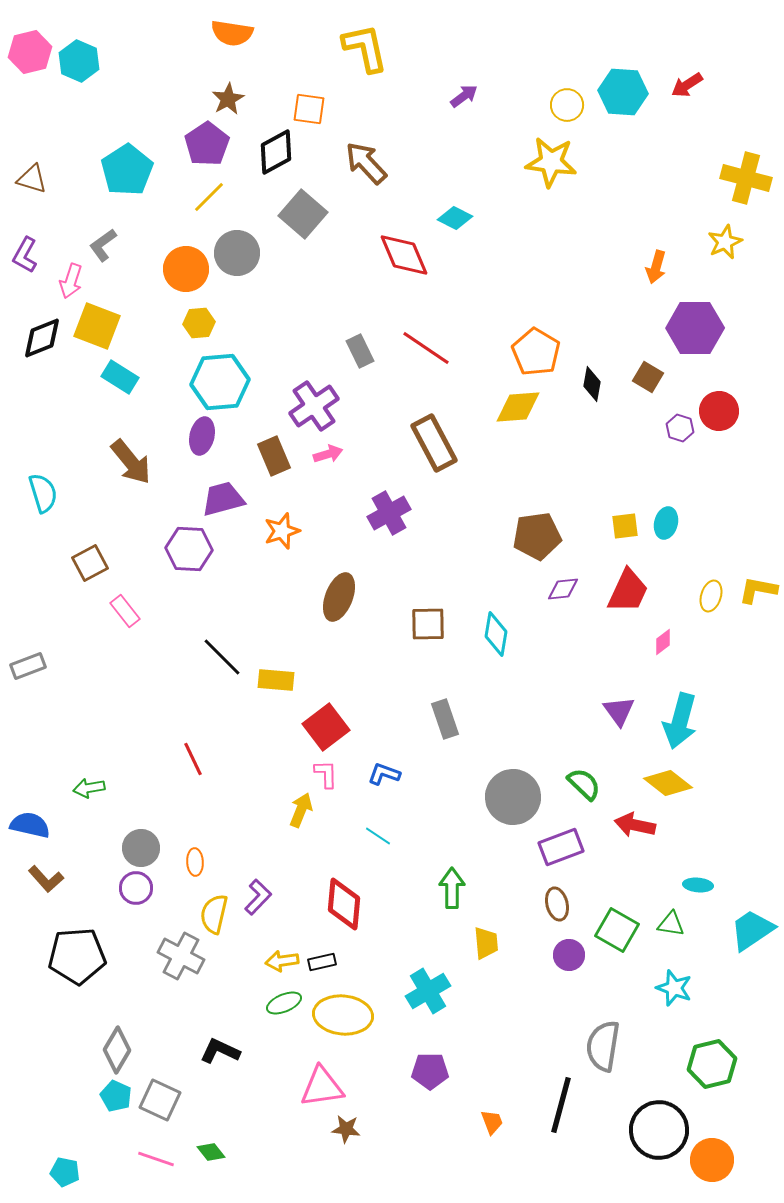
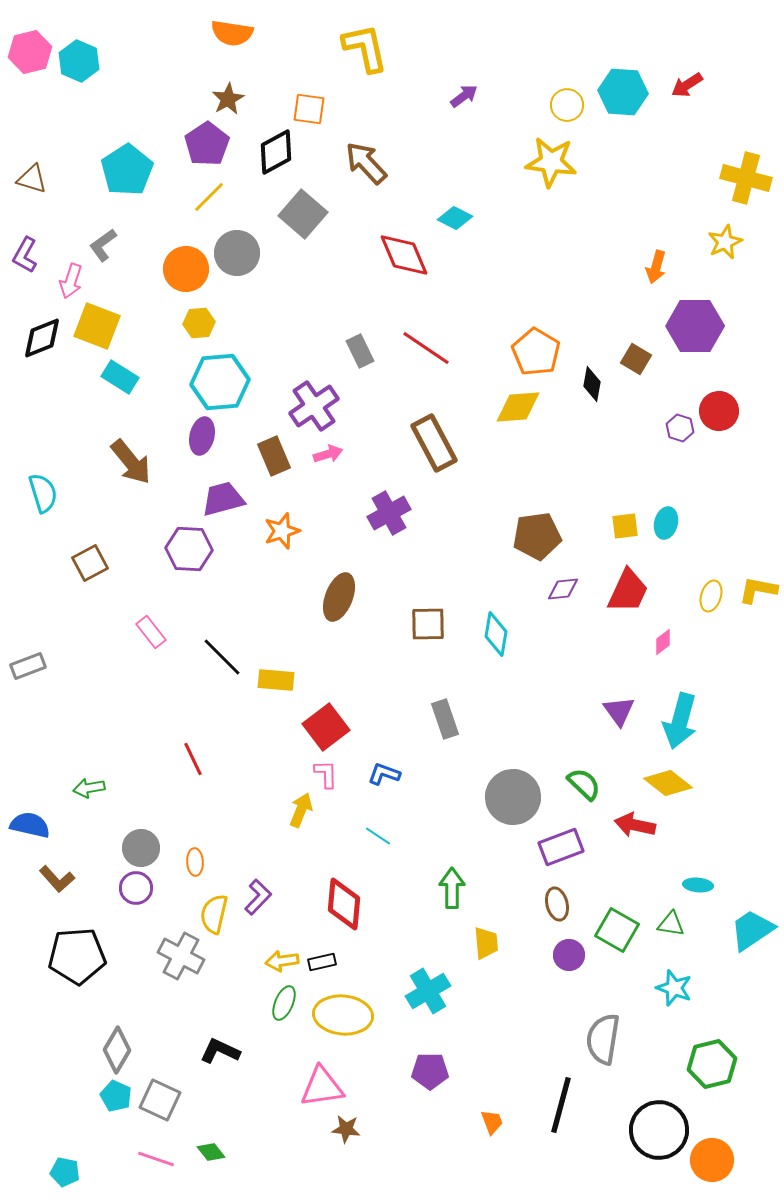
purple hexagon at (695, 328): moved 2 px up
brown square at (648, 377): moved 12 px left, 18 px up
pink rectangle at (125, 611): moved 26 px right, 21 px down
brown L-shape at (46, 879): moved 11 px right
green ellipse at (284, 1003): rotated 44 degrees counterclockwise
gray semicircle at (603, 1046): moved 7 px up
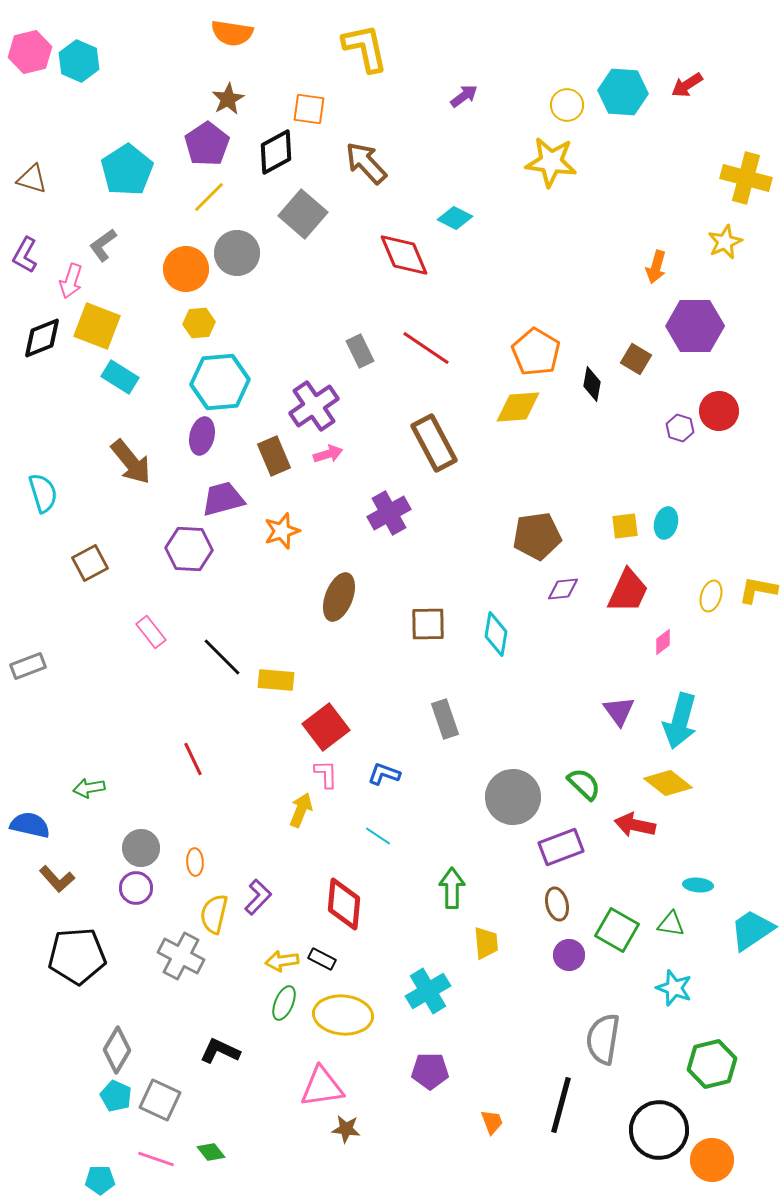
black rectangle at (322, 962): moved 3 px up; rotated 40 degrees clockwise
cyan pentagon at (65, 1172): moved 35 px right, 8 px down; rotated 12 degrees counterclockwise
